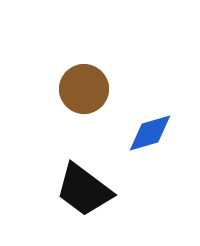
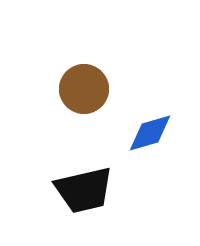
black trapezoid: rotated 50 degrees counterclockwise
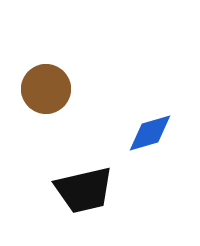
brown circle: moved 38 px left
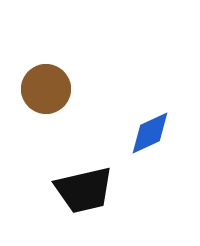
blue diamond: rotated 9 degrees counterclockwise
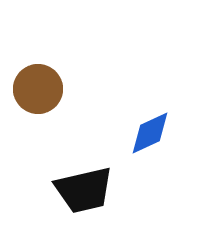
brown circle: moved 8 px left
